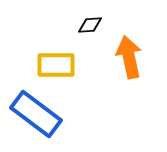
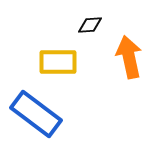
yellow rectangle: moved 2 px right, 3 px up
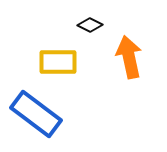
black diamond: rotated 30 degrees clockwise
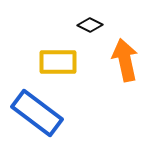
orange arrow: moved 4 px left, 3 px down
blue rectangle: moved 1 px right, 1 px up
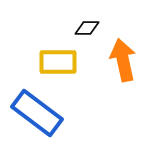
black diamond: moved 3 px left, 3 px down; rotated 25 degrees counterclockwise
orange arrow: moved 2 px left
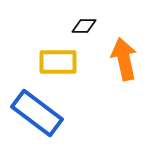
black diamond: moved 3 px left, 2 px up
orange arrow: moved 1 px right, 1 px up
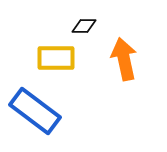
yellow rectangle: moved 2 px left, 4 px up
blue rectangle: moved 2 px left, 2 px up
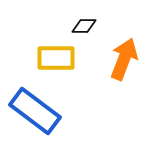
orange arrow: rotated 33 degrees clockwise
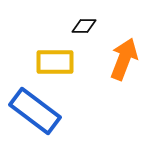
yellow rectangle: moved 1 px left, 4 px down
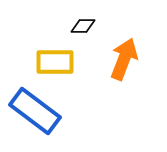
black diamond: moved 1 px left
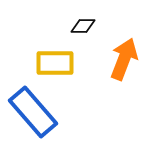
yellow rectangle: moved 1 px down
blue rectangle: moved 2 px left, 1 px down; rotated 12 degrees clockwise
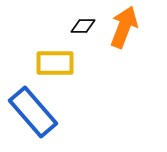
orange arrow: moved 32 px up
